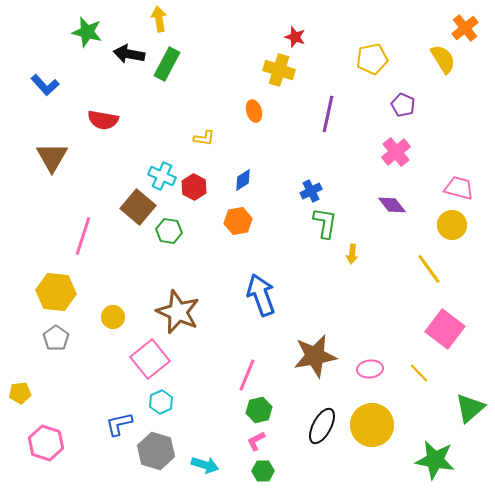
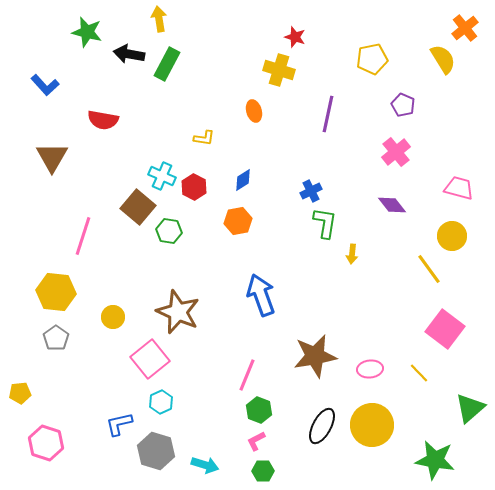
yellow circle at (452, 225): moved 11 px down
green hexagon at (259, 410): rotated 25 degrees counterclockwise
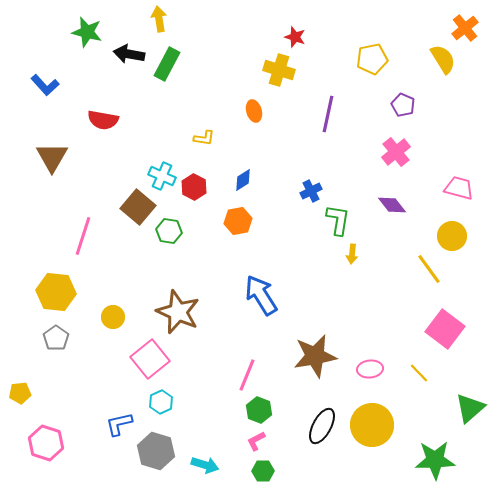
green L-shape at (325, 223): moved 13 px right, 3 px up
blue arrow at (261, 295): rotated 12 degrees counterclockwise
green star at (435, 460): rotated 12 degrees counterclockwise
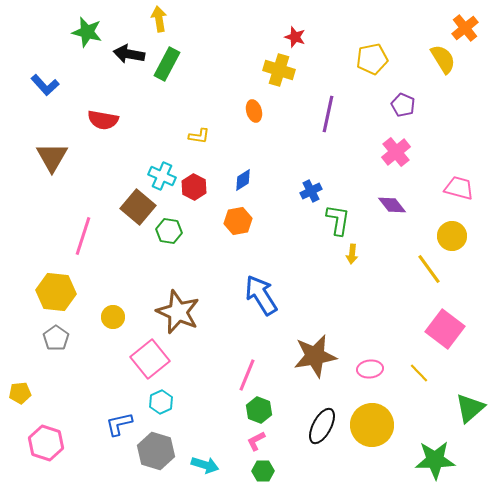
yellow L-shape at (204, 138): moved 5 px left, 2 px up
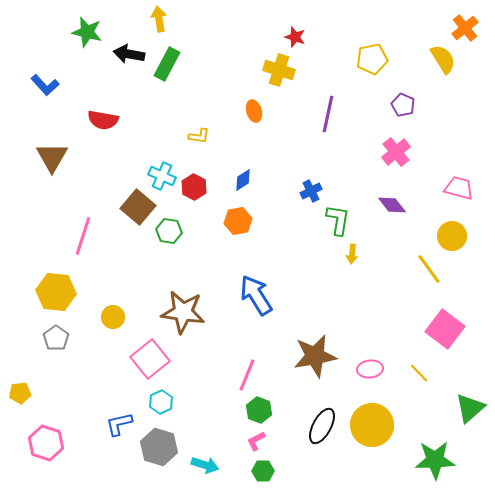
blue arrow at (261, 295): moved 5 px left
brown star at (178, 312): moved 5 px right; rotated 15 degrees counterclockwise
gray hexagon at (156, 451): moved 3 px right, 4 px up
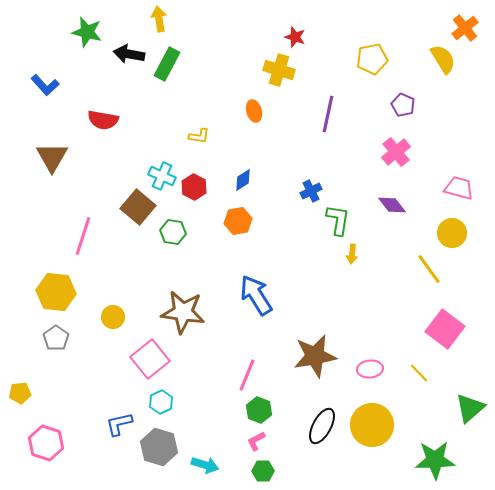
green hexagon at (169, 231): moved 4 px right, 1 px down
yellow circle at (452, 236): moved 3 px up
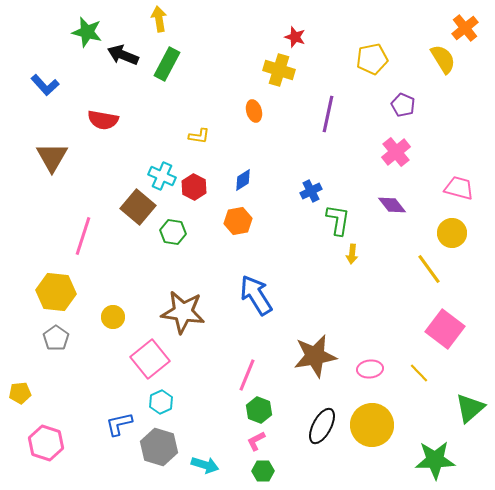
black arrow at (129, 54): moved 6 px left, 1 px down; rotated 12 degrees clockwise
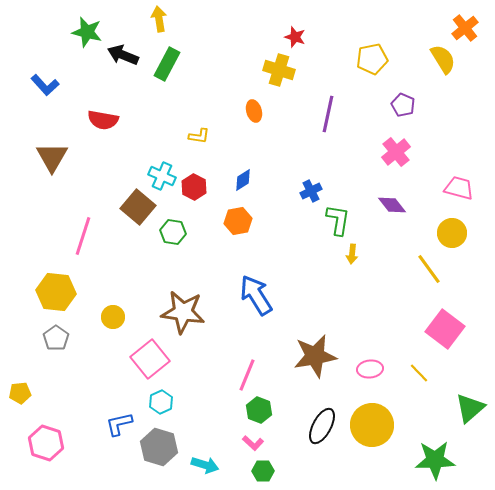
pink L-shape at (256, 441): moved 3 px left, 2 px down; rotated 110 degrees counterclockwise
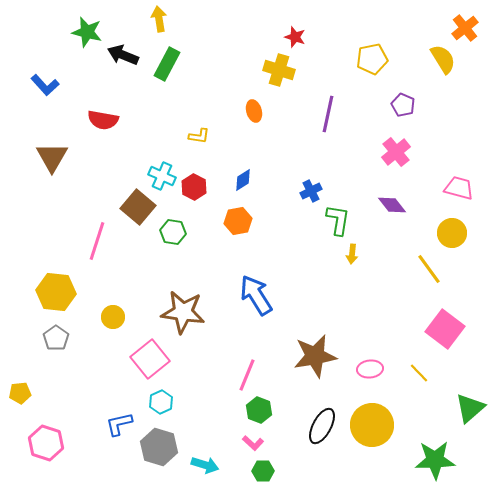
pink line at (83, 236): moved 14 px right, 5 px down
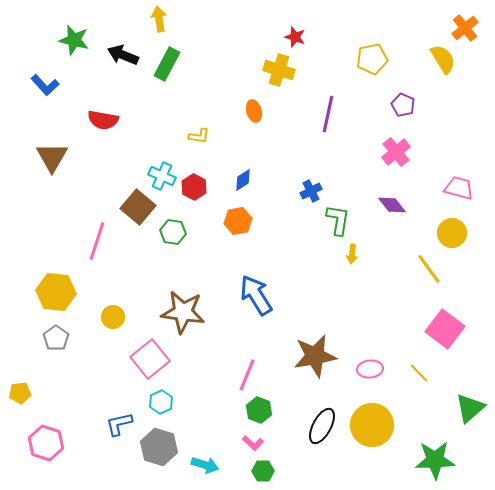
green star at (87, 32): moved 13 px left, 8 px down
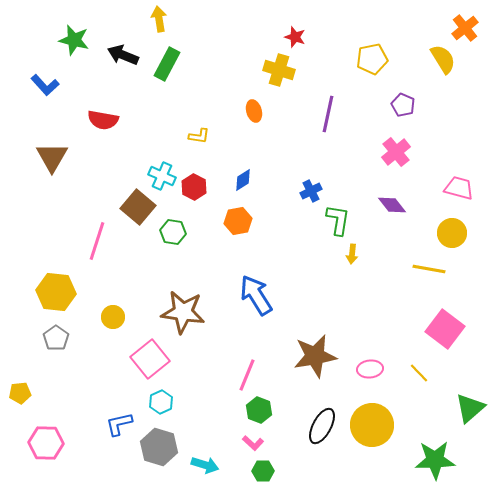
yellow line at (429, 269): rotated 44 degrees counterclockwise
pink hexagon at (46, 443): rotated 16 degrees counterclockwise
